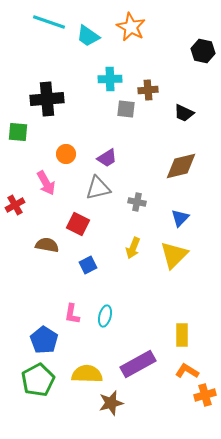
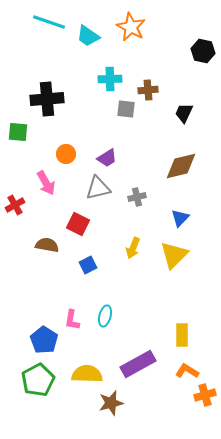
black trapezoid: rotated 90 degrees clockwise
gray cross: moved 5 px up; rotated 24 degrees counterclockwise
pink L-shape: moved 6 px down
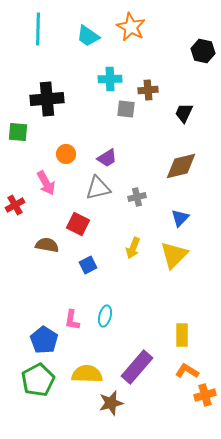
cyan line: moved 11 px left, 7 px down; rotated 72 degrees clockwise
purple rectangle: moved 1 px left, 3 px down; rotated 20 degrees counterclockwise
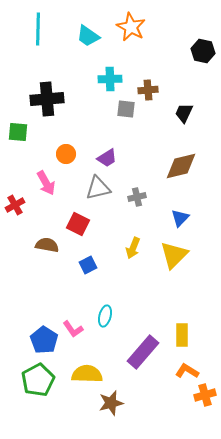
pink L-shape: moved 1 px right, 9 px down; rotated 45 degrees counterclockwise
purple rectangle: moved 6 px right, 15 px up
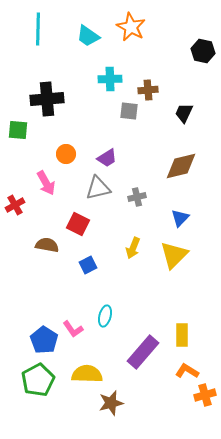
gray square: moved 3 px right, 2 px down
green square: moved 2 px up
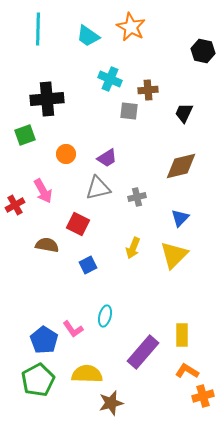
cyan cross: rotated 25 degrees clockwise
green square: moved 7 px right, 5 px down; rotated 25 degrees counterclockwise
pink arrow: moved 3 px left, 8 px down
orange cross: moved 2 px left, 1 px down
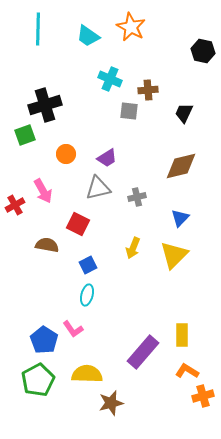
black cross: moved 2 px left, 6 px down; rotated 12 degrees counterclockwise
cyan ellipse: moved 18 px left, 21 px up
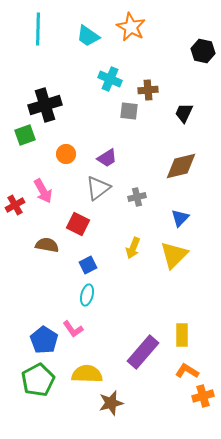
gray triangle: rotated 24 degrees counterclockwise
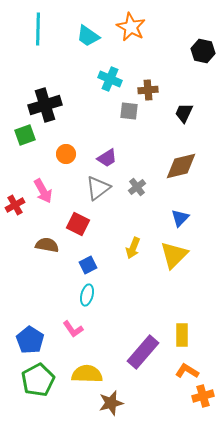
gray cross: moved 10 px up; rotated 24 degrees counterclockwise
blue pentagon: moved 14 px left
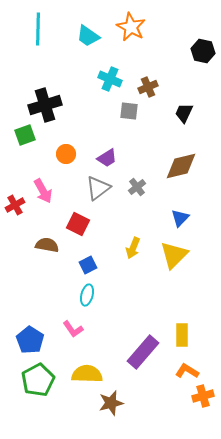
brown cross: moved 3 px up; rotated 18 degrees counterclockwise
